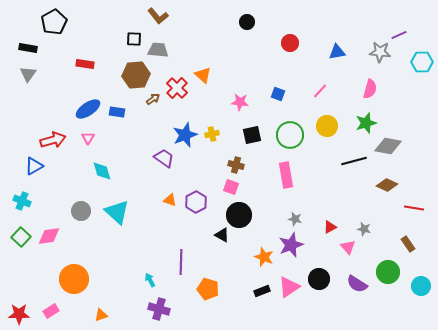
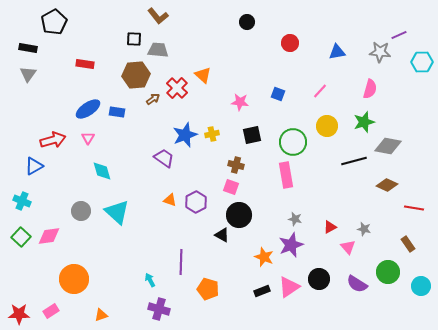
green star at (366, 123): moved 2 px left, 1 px up
green circle at (290, 135): moved 3 px right, 7 px down
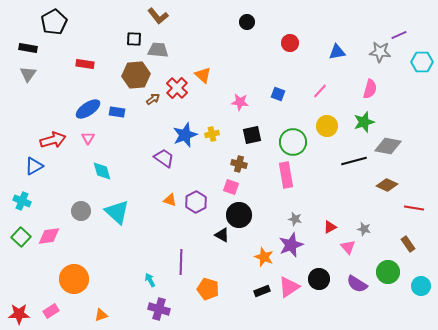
brown cross at (236, 165): moved 3 px right, 1 px up
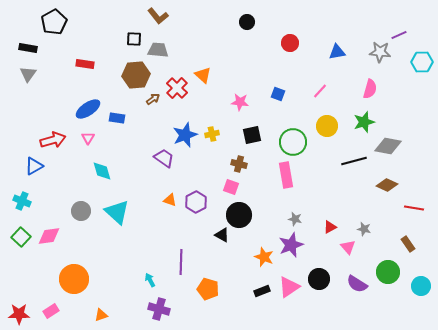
blue rectangle at (117, 112): moved 6 px down
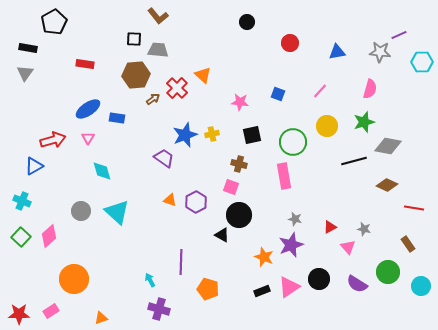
gray triangle at (28, 74): moved 3 px left, 1 px up
pink rectangle at (286, 175): moved 2 px left, 1 px down
pink diamond at (49, 236): rotated 35 degrees counterclockwise
orange triangle at (101, 315): moved 3 px down
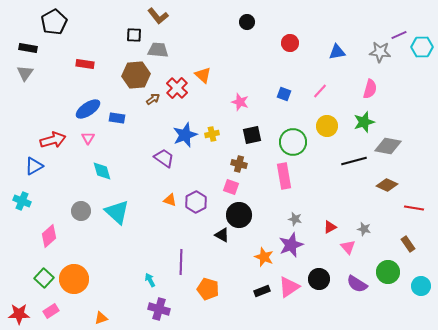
black square at (134, 39): moved 4 px up
cyan hexagon at (422, 62): moved 15 px up
blue square at (278, 94): moved 6 px right
pink star at (240, 102): rotated 12 degrees clockwise
green square at (21, 237): moved 23 px right, 41 px down
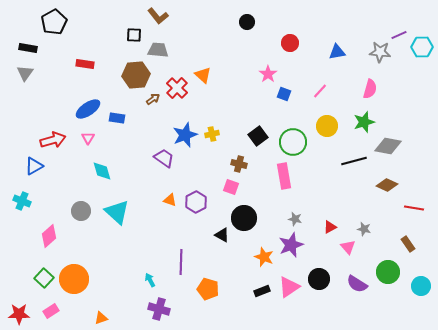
pink star at (240, 102): moved 28 px right, 28 px up; rotated 18 degrees clockwise
black square at (252, 135): moved 6 px right, 1 px down; rotated 24 degrees counterclockwise
black circle at (239, 215): moved 5 px right, 3 px down
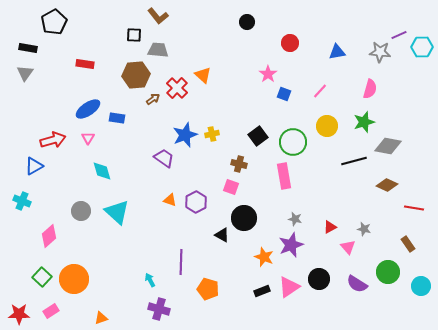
green square at (44, 278): moved 2 px left, 1 px up
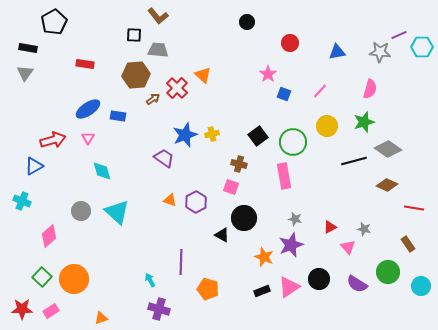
blue rectangle at (117, 118): moved 1 px right, 2 px up
gray diamond at (388, 146): moved 3 px down; rotated 24 degrees clockwise
red star at (19, 314): moved 3 px right, 5 px up
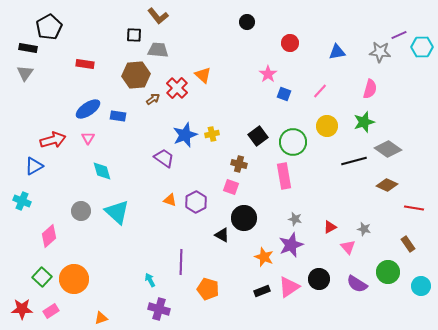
black pentagon at (54, 22): moved 5 px left, 5 px down
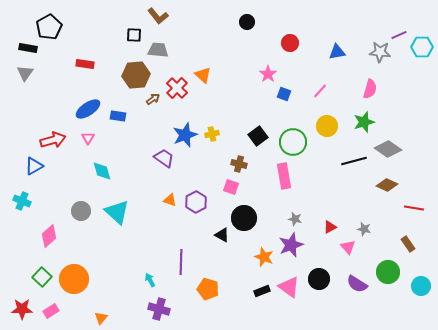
pink triangle at (289, 287): rotated 50 degrees counterclockwise
orange triangle at (101, 318): rotated 32 degrees counterclockwise
